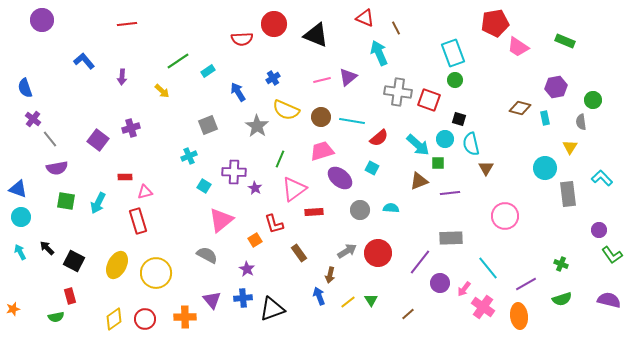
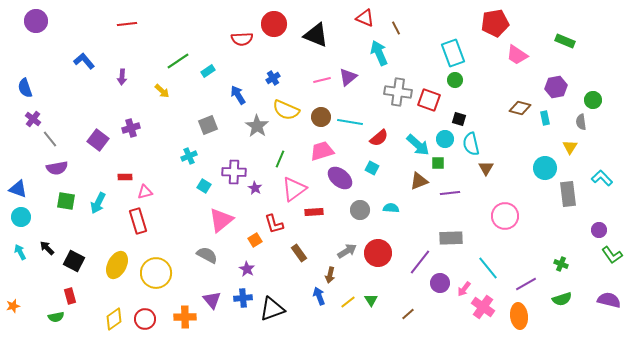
purple circle at (42, 20): moved 6 px left, 1 px down
pink trapezoid at (518, 47): moved 1 px left, 8 px down
blue arrow at (238, 92): moved 3 px down
cyan line at (352, 121): moved 2 px left, 1 px down
orange star at (13, 309): moved 3 px up
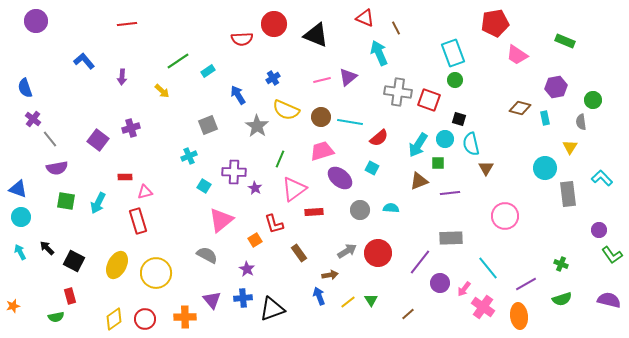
cyan arrow at (418, 145): rotated 80 degrees clockwise
brown arrow at (330, 275): rotated 112 degrees counterclockwise
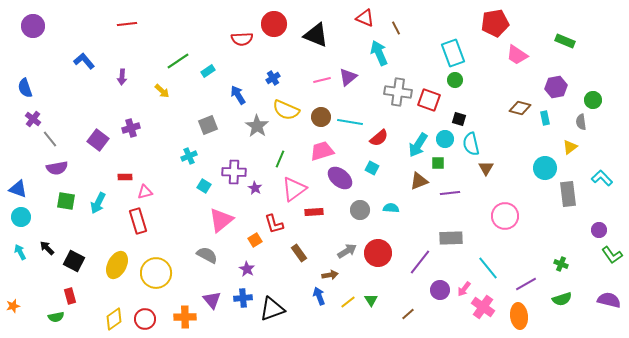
purple circle at (36, 21): moved 3 px left, 5 px down
yellow triangle at (570, 147): rotated 21 degrees clockwise
purple circle at (440, 283): moved 7 px down
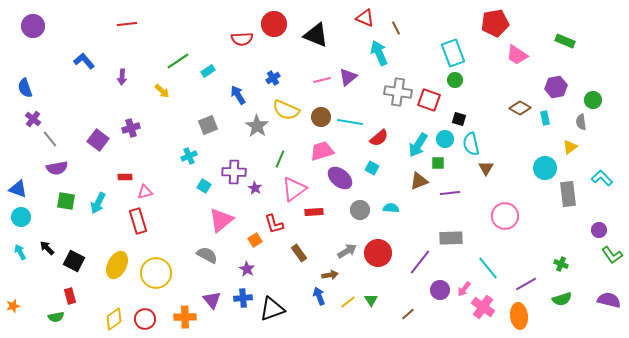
brown diamond at (520, 108): rotated 15 degrees clockwise
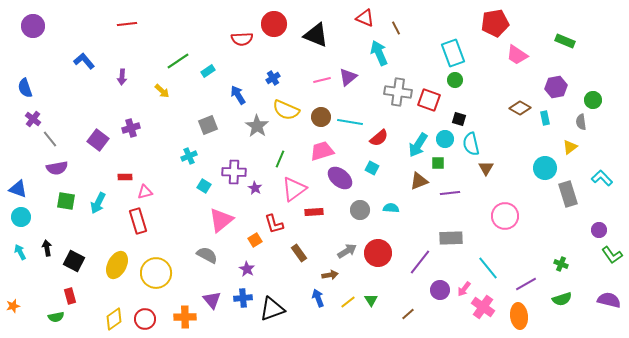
gray rectangle at (568, 194): rotated 10 degrees counterclockwise
black arrow at (47, 248): rotated 35 degrees clockwise
blue arrow at (319, 296): moved 1 px left, 2 px down
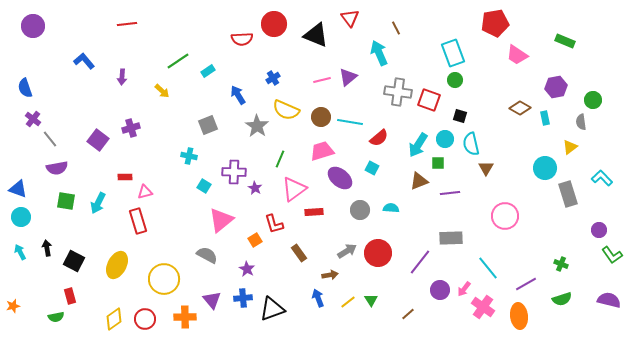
red triangle at (365, 18): moved 15 px left; rotated 30 degrees clockwise
black square at (459, 119): moved 1 px right, 3 px up
cyan cross at (189, 156): rotated 35 degrees clockwise
yellow circle at (156, 273): moved 8 px right, 6 px down
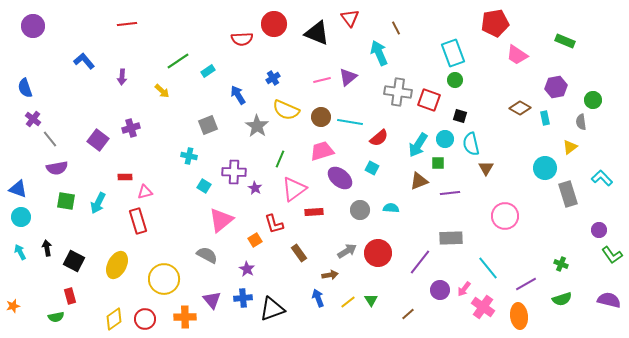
black triangle at (316, 35): moved 1 px right, 2 px up
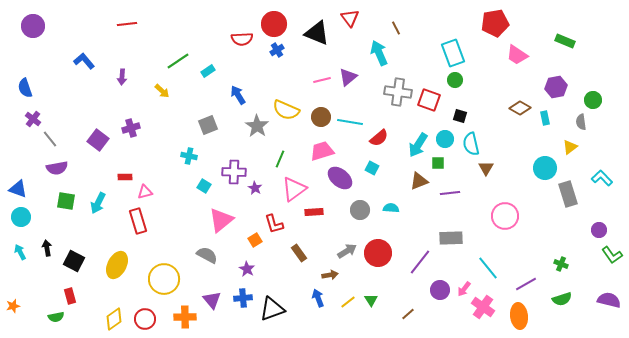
blue cross at (273, 78): moved 4 px right, 28 px up
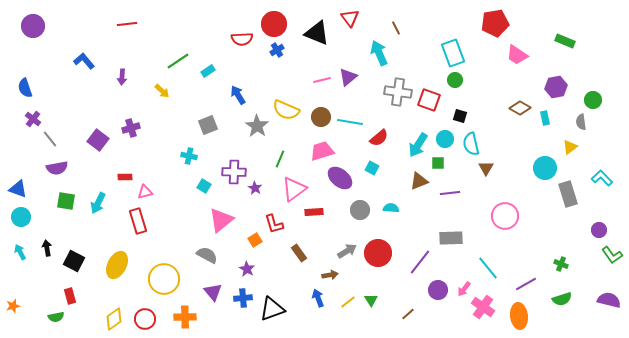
purple circle at (440, 290): moved 2 px left
purple triangle at (212, 300): moved 1 px right, 8 px up
